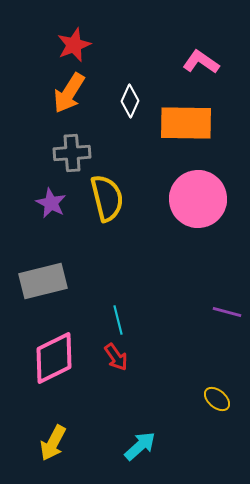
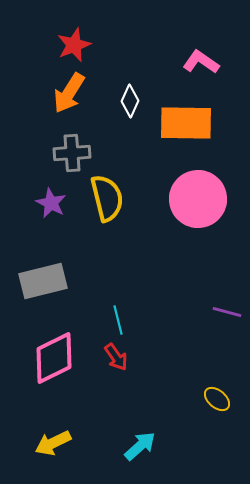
yellow arrow: rotated 36 degrees clockwise
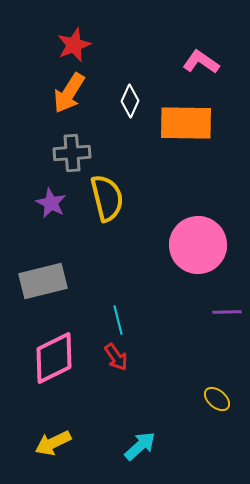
pink circle: moved 46 px down
purple line: rotated 16 degrees counterclockwise
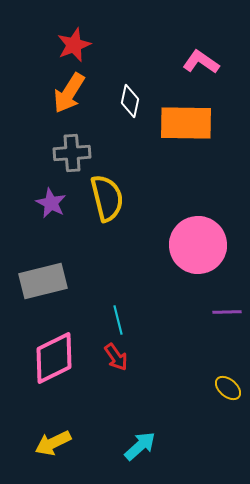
white diamond: rotated 12 degrees counterclockwise
yellow ellipse: moved 11 px right, 11 px up
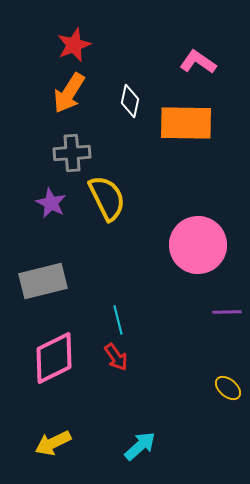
pink L-shape: moved 3 px left
yellow semicircle: rotated 12 degrees counterclockwise
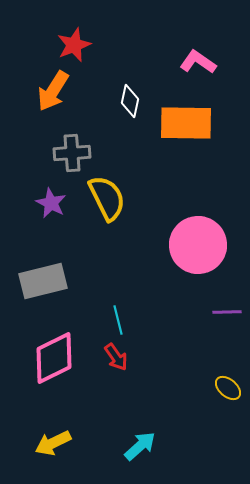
orange arrow: moved 16 px left, 2 px up
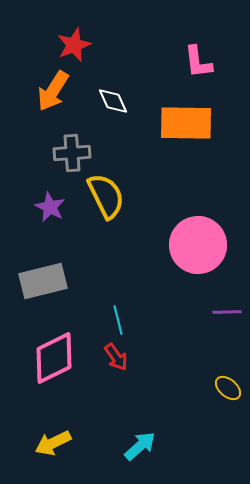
pink L-shape: rotated 132 degrees counterclockwise
white diamond: moved 17 px left; rotated 36 degrees counterclockwise
yellow semicircle: moved 1 px left, 2 px up
purple star: moved 1 px left, 4 px down
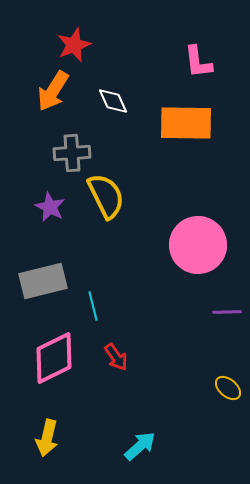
cyan line: moved 25 px left, 14 px up
yellow arrow: moved 6 px left, 5 px up; rotated 51 degrees counterclockwise
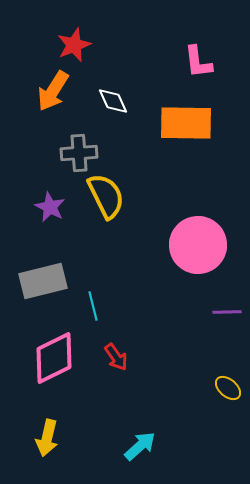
gray cross: moved 7 px right
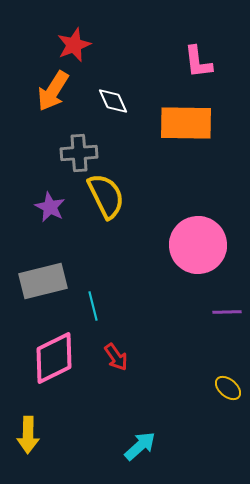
yellow arrow: moved 19 px left, 3 px up; rotated 12 degrees counterclockwise
